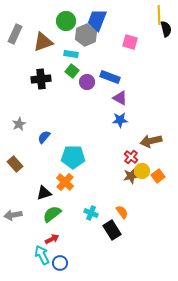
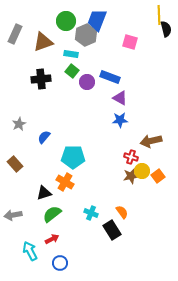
red cross: rotated 24 degrees counterclockwise
orange cross: rotated 12 degrees counterclockwise
cyan arrow: moved 12 px left, 4 px up
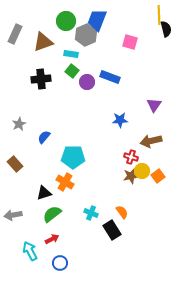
purple triangle: moved 34 px right, 7 px down; rotated 35 degrees clockwise
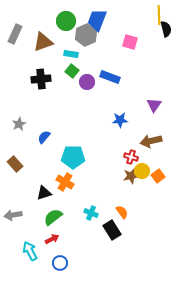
green semicircle: moved 1 px right, 3 px down
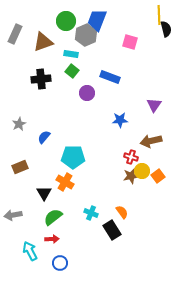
purple circle: moved 11 px down
brown rectangle: moved 5 px right, 3 px down; rotated 70 degrees counterclockwise
black triangle: rotated 42 degrees counterclockwise
red arrow: rotated 24 degrees clockwise
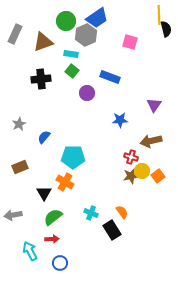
blue trapezoid: moved 2 px up; rotated 145 degrees counterclockwise
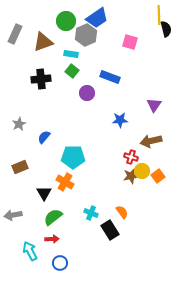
black rectangle: moved 2 px left
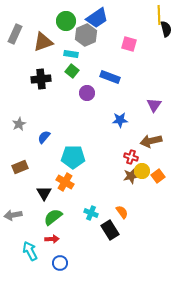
pink square: moved 1 px left, 2 px down
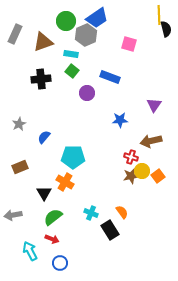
red arrow: rotated 24 degrees clockwise
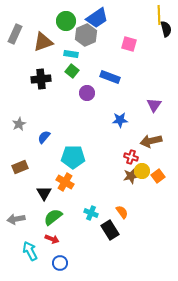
gray arrow: moved 3 px right, 4 px down
